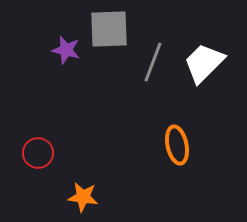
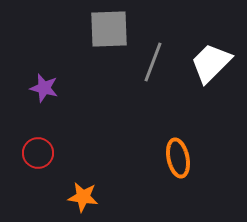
purple star: moved 22 px left, 38 px down
white trapezoid: moved 7 px right
orange ellipse: moved 1 px right, 13 px down
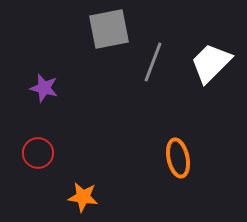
gray square: rotated 9 degrees counterclockwise
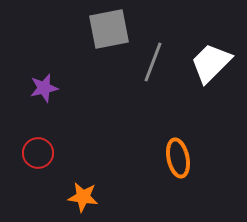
purple star: rotated 28 degrees counterclockwise
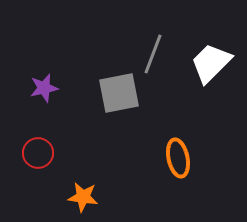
gray square: moved 10 px right, 64 px down
gray line: moved 8 px up
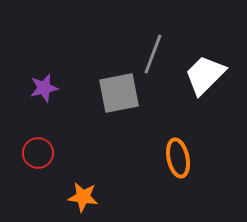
white trapezoid: moved 6 px left, 12 px down
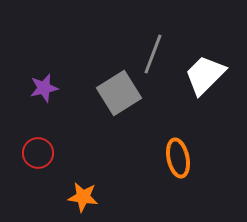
gray square: rotated 21 degrees counterclockwise
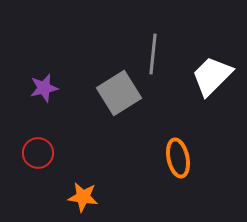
gray line: rotated 15 degrees counterclockwise
white trapezoid: moved 7 px right, 1 px down
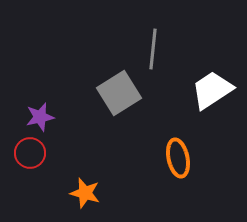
gray line: moved 5 px up
white trapezoid: moved 14 px down; rotated 12 degrees clockwise
purple star: moved 4 px left, 29 px down
red circle: moved 8 px left
orange star: moved 2 px right, 4 px up; rotated 8 degrees clockwise
